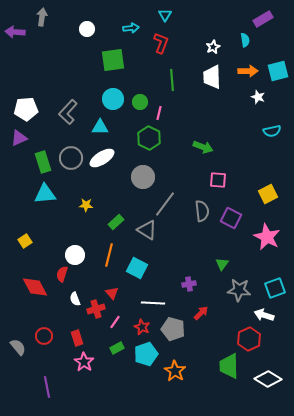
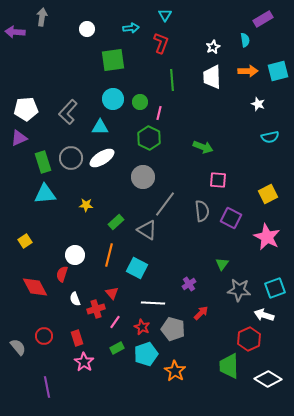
white star at (258, 97): moved 7 px down
cyan semicircle at (272, 131): moved 2 px left, 6 px down
purple cross at (189, 284): rotated 24 degrees counterclockwise
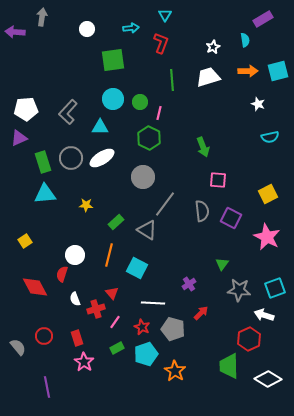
white trapezoid at (212, 77): moved 4 px left; rotated 75 degrees clockwise
green arrow at (203, 147): rotated 48 degrees clockwise
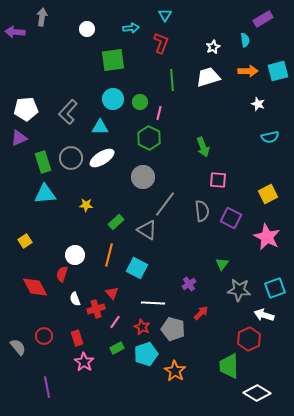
white diamond at (268, 379): moved 11 px left, 14 px down
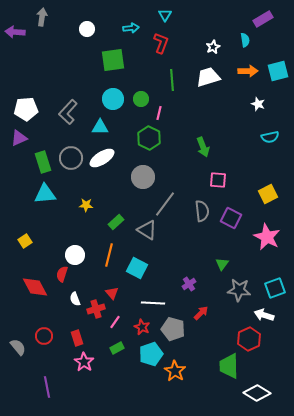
green circle at (140, 102): moved 1 px right, 3 px up
cyan pentagon at (146, 354): moved 5 px right
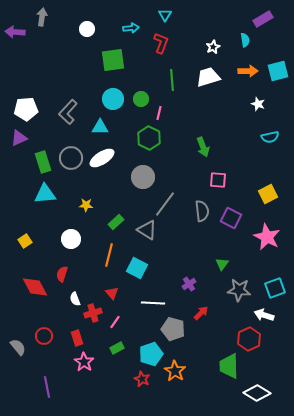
white circle at (75, 255): moved 4 px left, 16 px up
red cross at (96, 309): moved 3 px left, 4 px down
red star at (142, 327): moved 52 px down
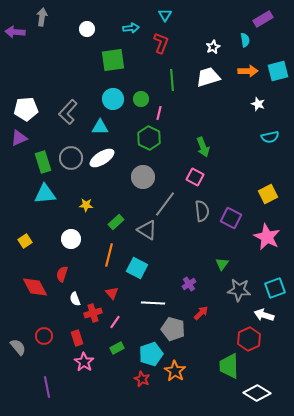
pink square at (218, 180): moved 23 px left, 3 px up; rotated 24 degrees clockwise
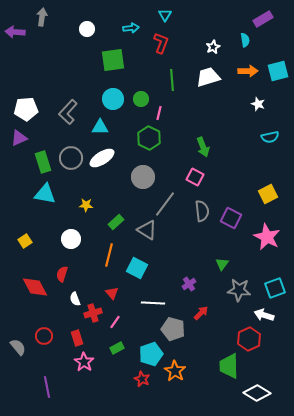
cyan triangle at (45, 194): rotated 15 degrees clockwise
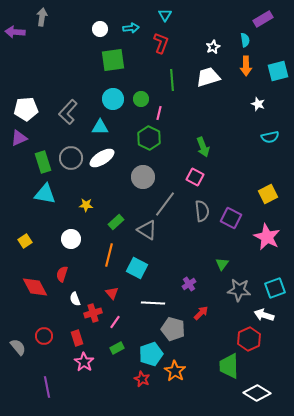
white circle at (87, 29): moved 13 px right
orange arrow at (248, 71): moved 2 px left, 5 px up; rotated 90 degrees clockwise
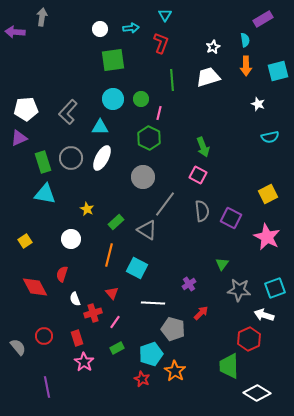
white ellipse at (102, 158): rotated 30 degrees counterclockwise
pink square at (195, 177): moved 3 px right, 2 px up
yellow star at (86, 205): moved 1 px right, 4 px down; rotated 24 degrees clockwise
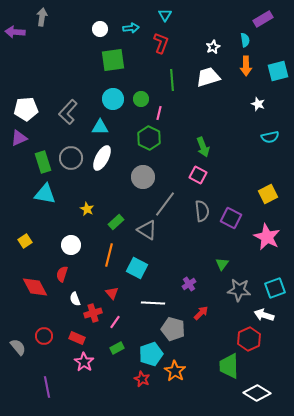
white circle at (71, 239): moved 6 px down
red rectangle at (77, 338): rotated 49 degrees counterclockwise
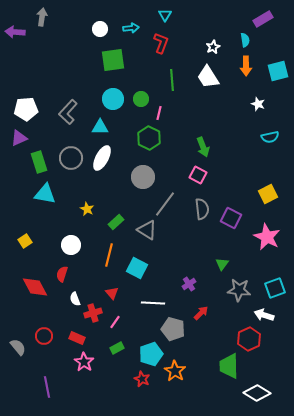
white trapezoid at (208, 77): rotated 105 degrees counterclockwise
green rectangle at (43, 162): moved 4 px left
gray semicircle at (202, 211): moved 2 px up
